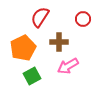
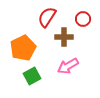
red semicircle: moved 7 px right
brown cross: moved 5 px right, 5 px up
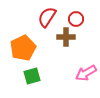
red circle: moved 7 px left
brown cross: moved 2 px right
pink arrow: moved 18 px right, 7 px down
green square: rotated 12 degrees clockwise
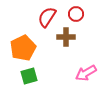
red circle: moved 5 px up
green square: moved 3 px left
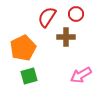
pink arrow: moved 5 px left, 2 px down
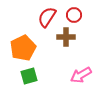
red circle: moved 2 px left, 1 px down
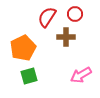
red circle: moved 1 px right, 1 px up
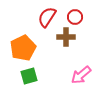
red circle: moved 3 px down
pink arrow: rotated 10 degrees counterclockwise
